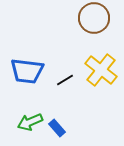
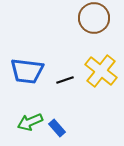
yellow cross: moved 1 px down
black line: rotated 12 degrees clockwise
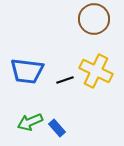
brown circle: moved 1 px down
yellow cross: moved 5 px left; rotated 12 degrees counterclockwise
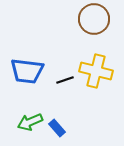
yellow cross: rotated 12 degrees counterclockwise
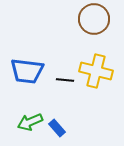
black line: rotated 24 degrees clockwise
